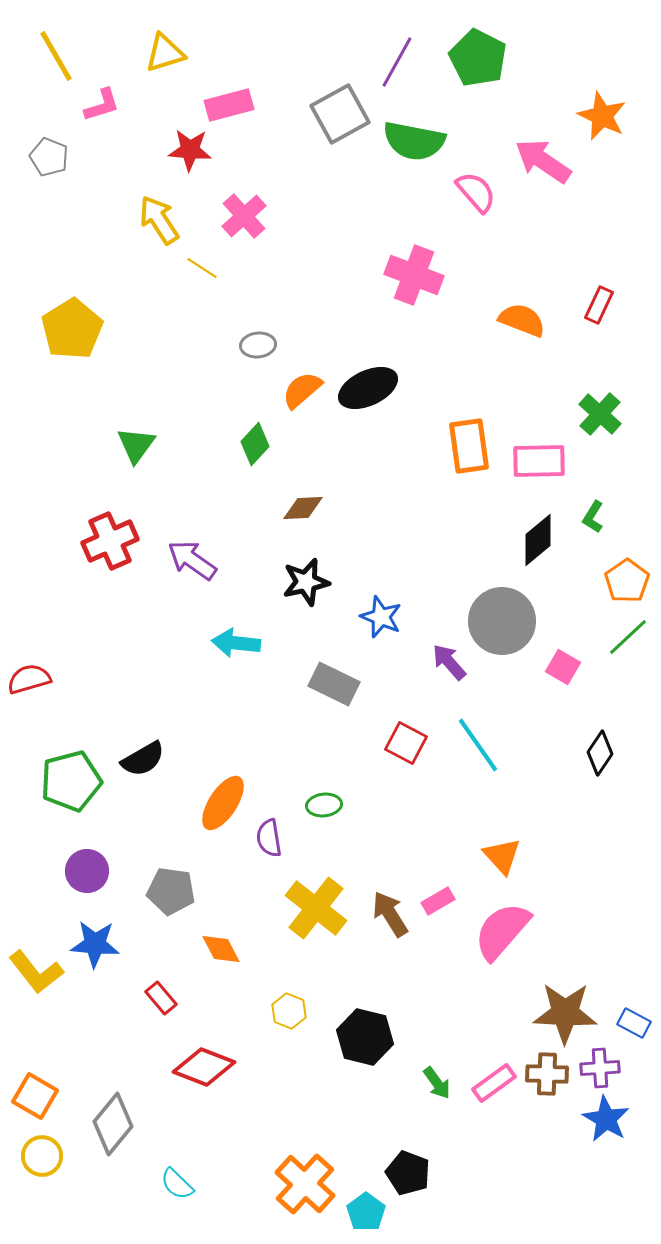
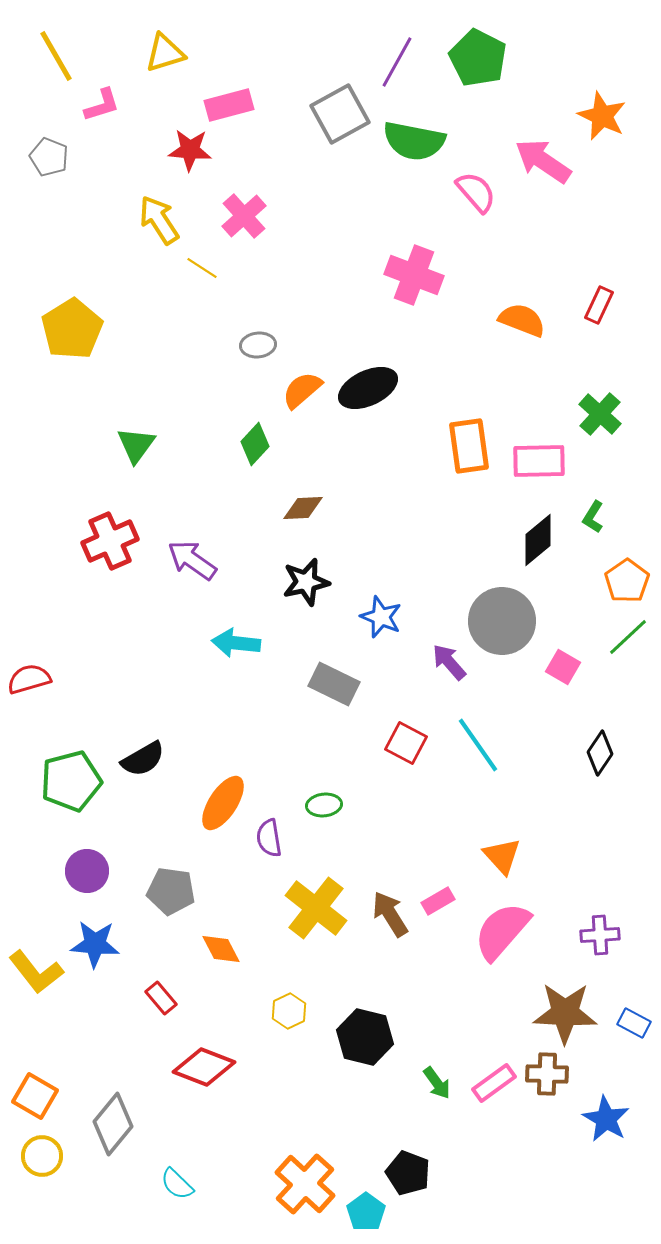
yellow hexagon at (289, 1011): rotated 12 degrees clockwise
purple cross at (600, 1068): moved 133 px up
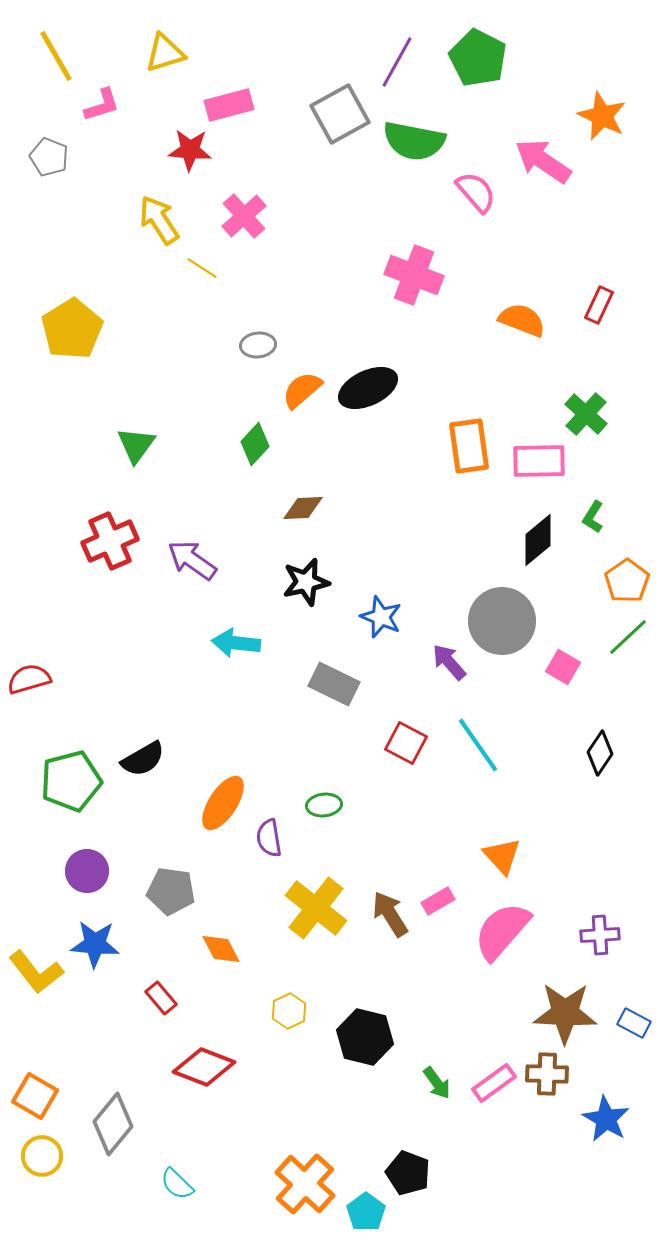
green cross at (600, 414): moved 14 px left
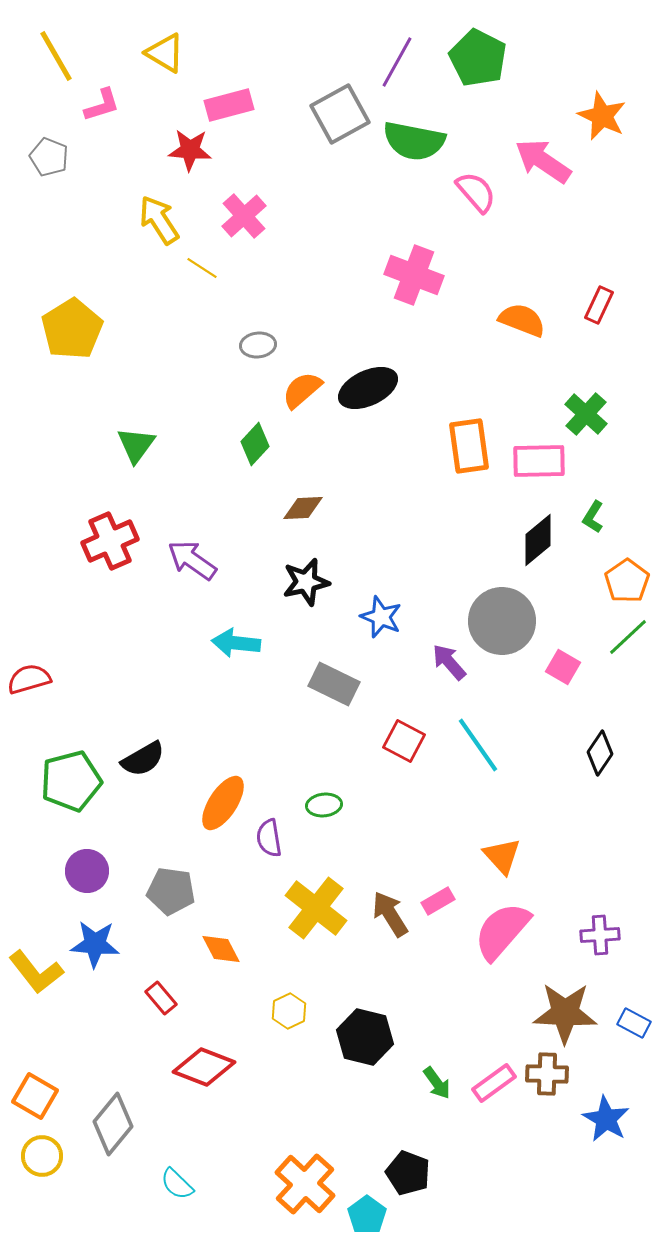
yellow triangle at (165, 53): rotated 48 degrees clockwise
red square at (406, 743): moved 2 px left, 2 px up
cyan pentagon at (366, 1212): moved 1 px right, 3 px down
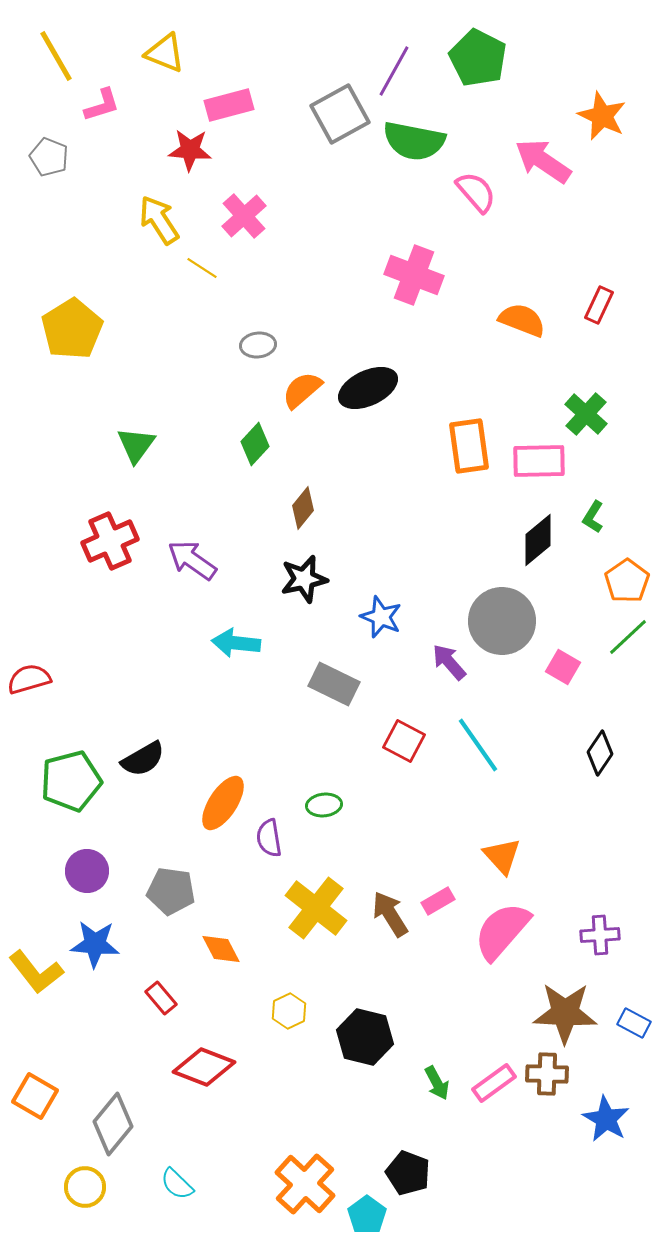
yellow triangle at (165, 53): rotated 9 degrees counterclockwise
purple line at (397, 62): moved 3 px left, 9 px down
brown diamond at (303, 508): rotated 48 degrees counterclockwise
black star at (306, 582): moved 2 px left, 3 px up
green arrow at (437, 1083): rotated 8 degrees clockwise
yellow circle at (42, 1156): moved 43 px right, 31 px down
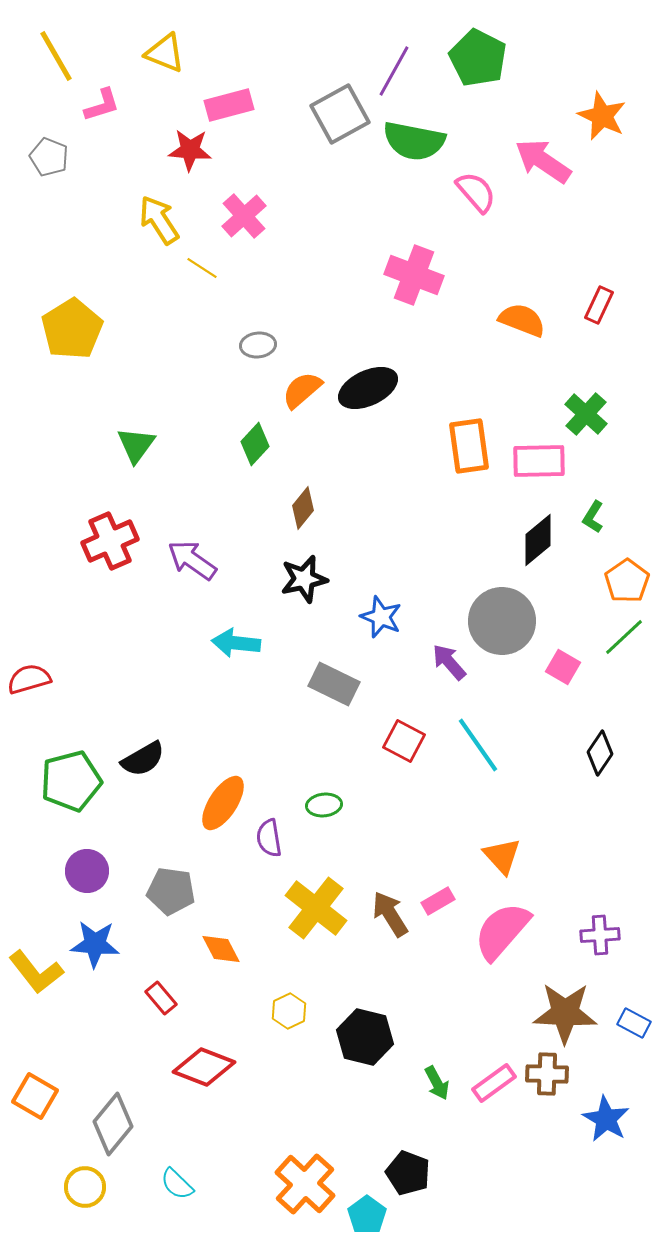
green line at (628, 637): moved 4 px left
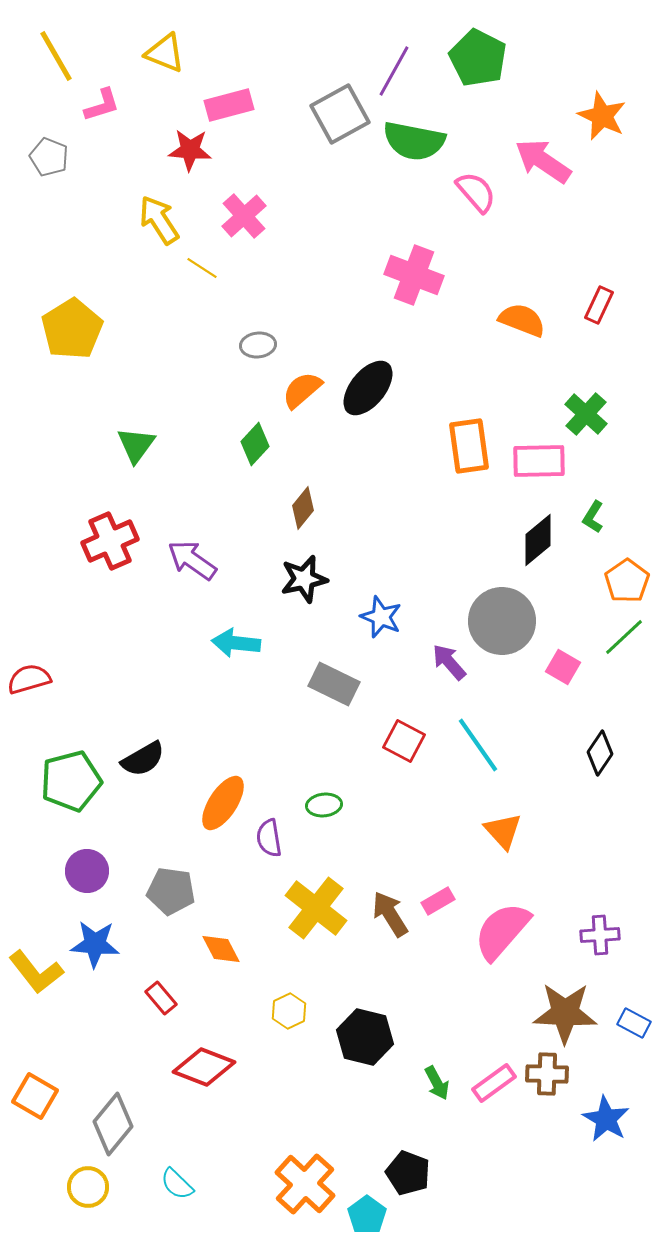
black ellipse at (368, 388): rotated 26 degrees counterclockwise
orange triangle at (502, 856): moved 1 px right, 25 px up
yellow circle at (85, 1187): moved 3 px right
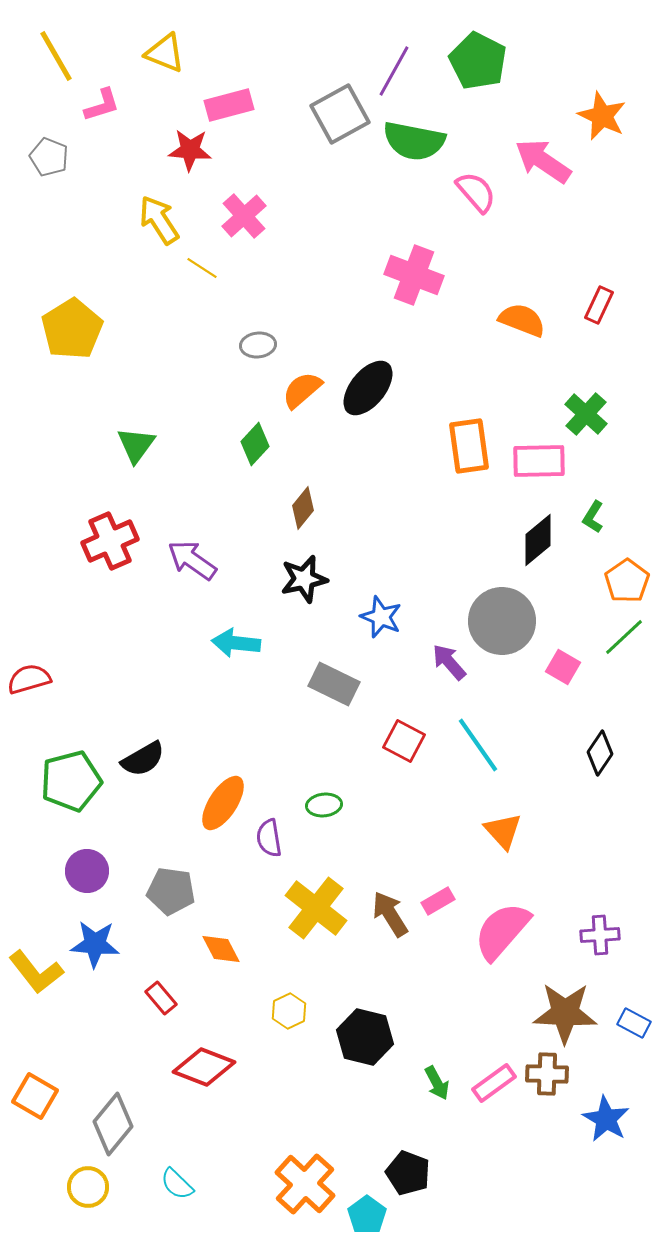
green pentagon at (478, 58): moved 3 px down
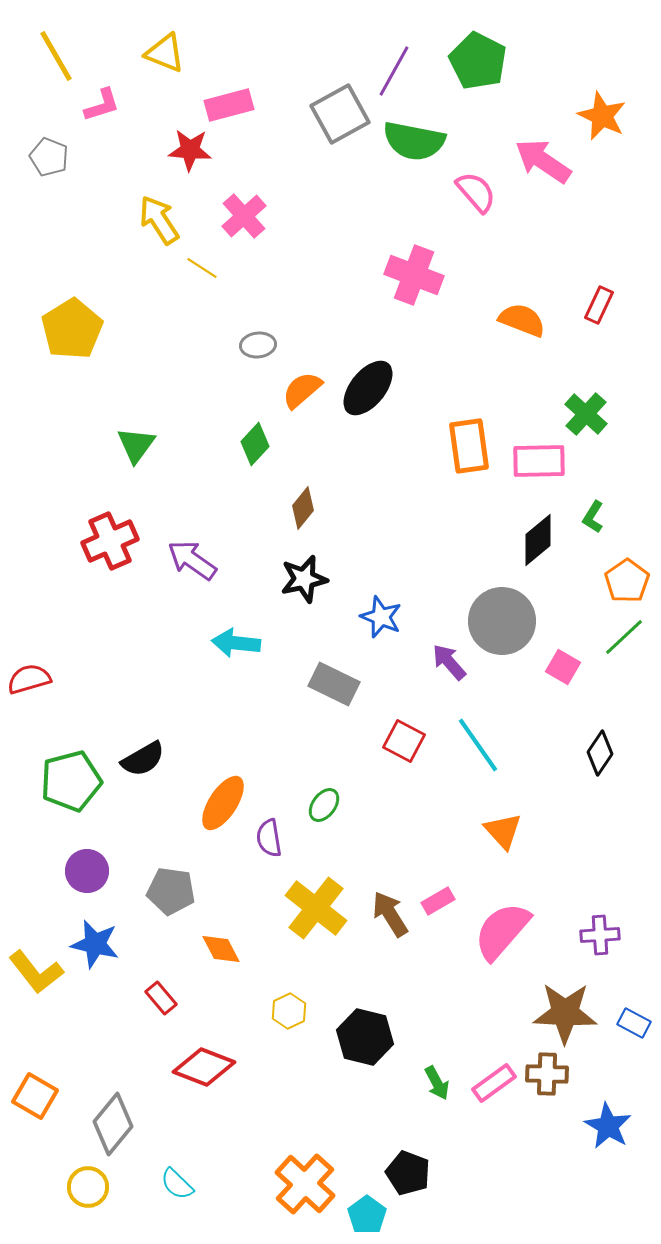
green ellipse at (324, 805): rotated 48 degrees counterclockwise
blue star at (95, 944): rotated 9 degrees clockwise
blue star at (606, 1119): moved 2 px right, 7 px down
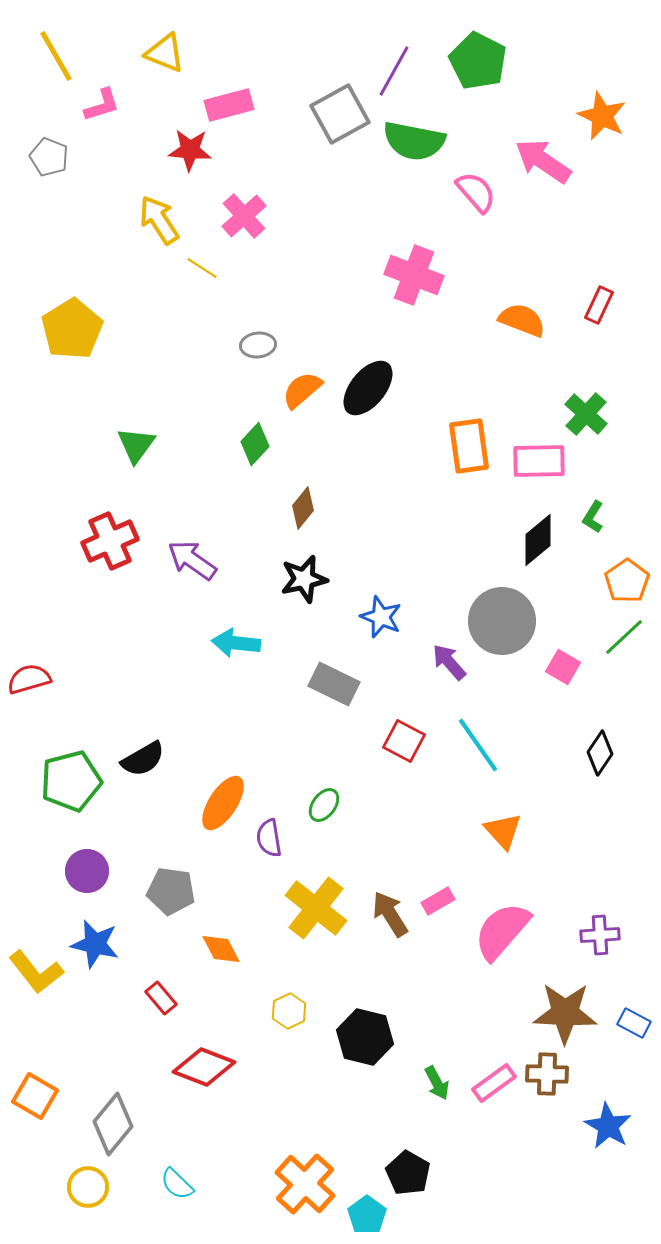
black pentagon at (408, 1173): rotated 9 degrees clockwise
